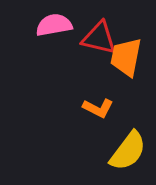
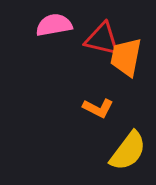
red triangle: moved 3 px right, 1 px down
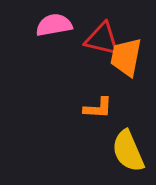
orange L-shape: rotated 24 degrees counterclockwise
yellow semicircle: rotated 120 degrees clockwise
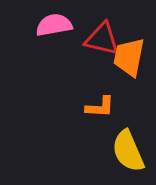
orange trapezoid: moved 3 px right
orange L-shape: moved 2 px right, 1 px up
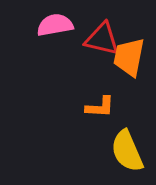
pink semicircle: moved 1 px right
yellow semicircle: moved 1 px left
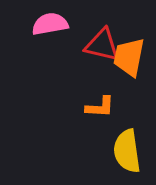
pink semicircle: moved 5 px left, 1 px up
red triangle: moved 6 px down
yellow semicircle: rotated 15 degrees clockwise
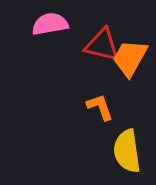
orange trapezoid: moved 1 px right, 1 px down; rotated 18 degrees clockwise
orange L-shape: rotated 112 degrees counterclockwise
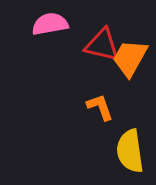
yellow semicircle: moved 3 px right
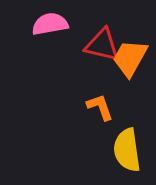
yellow semicircle: moved 3 px left, 1 px up
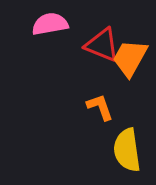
red triangle: rotated 9 degrees clockwise
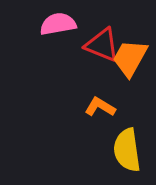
pink semicircle: moved 8 px right
orange L-shape: rotated 40 degrees counterclockwise
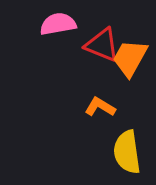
yellow semicircle: moved 2 px down
